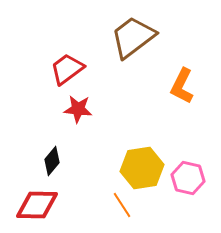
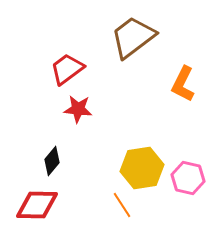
orange L-shape: moved 1 px right, 2 px up
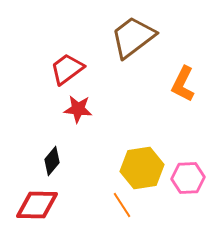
pink hexagon: rotated 16 degrees counterclockwise
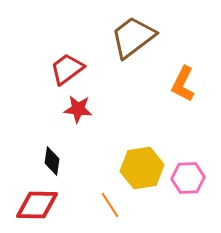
black diamond: rotated 32 degrees counterclockwise
orange line: moved 12 px left
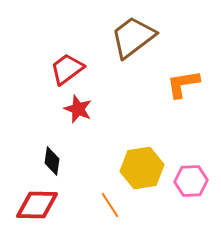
orange L-shape: rotated 54 degrees clockwise
red star: rotated 16 degrees clockwise
pink hexagon: moved 3 px right, 3 px down
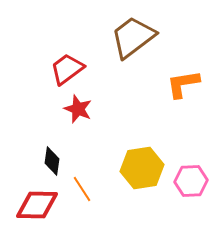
orange line: moved 28 px left, 16 px up
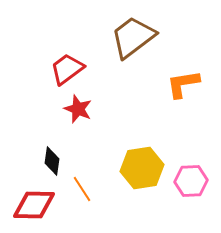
red diamond: moved 3 px left
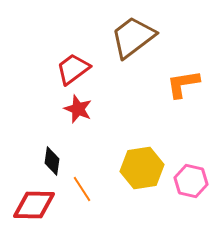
red trapezoid: moved 6 px right
pink hexagon: rotated 16 degrees clockwise
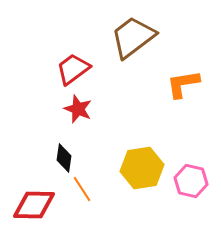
black diamond: moved 12 px right, 3 px up
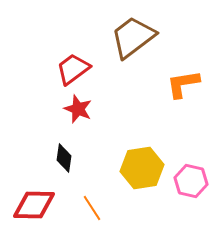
orange line: moved 10 px right, 19 px down
